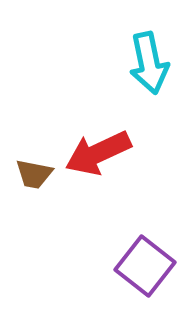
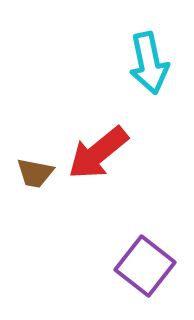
red arrow: rotated 14 degrees counterclockwise
brown trapezoid: moved 1 px right, 1 px up
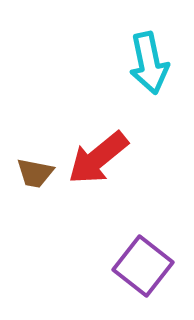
red arrow: moved 5 px down
purple square: moved 2 px left
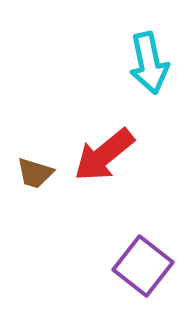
red arrow: moved 6 px right, 3 px up
brown trapezoid: rotated 6 degrees clockwise
